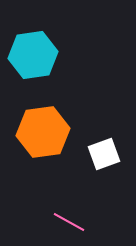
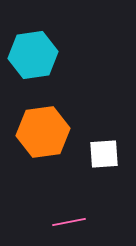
white square: rotated 16 degrees clockwise
pink line: rotated 40 degrees counterclockwise
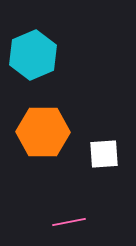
cyan hexagon: rotated 15 degrees counterclockwise
orange hexagon: rotated 9 degrees clockwise
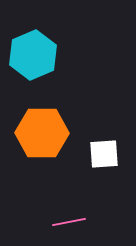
orange hexagon: moved 1 px left, 1 px down
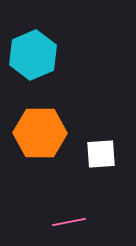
orange hexagon: moved 2 px left
white square: moved 3 px left
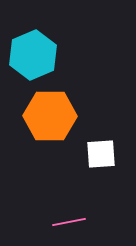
orange hexagon: moved 10 px right, 17 px up
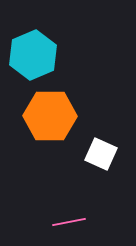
white square: rotated 28 degrees clockwise
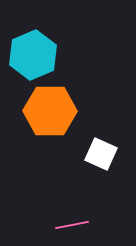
orange hexagon: moved 5 px up
pink line: moved 3 px right, 3 px down
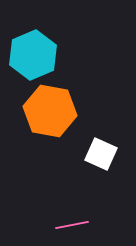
orange hexagon: rotated 9 degrees clockwise
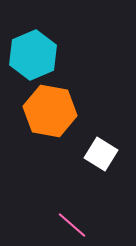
white square: rotated 8 degrees clockwise
pink line: rotated 52 degrees clockwise
